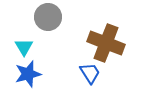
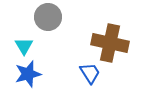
brown cross: moved 4 px right; rotated 9 degrees counterclockwise
cyan triangle: moved 1 px up
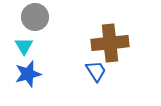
gray circle: moved 13 px left
brown cross: rotated 18 degrees counterclockwise
blue trapezoid: moved 6 px right, 2 px up
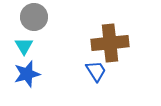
gray circle: moved 1 px left
blue star: moved 1 px left
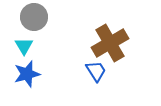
brown cross: rotated 24 degrees counterclockwise
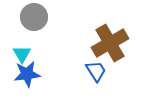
cyan triangle: moved 2 px left, 8 px down
blue star: rotated 8 degrees clockwise
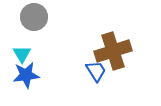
brown cross: moved 3 px right, 8 px down; rotated 12 degrees clockwise
blue star: moved 1 px left, 1 px down
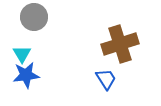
brown cross: moved 7 px right, 7 px up
blue trapezoid: moved 10 px right, 8 px down
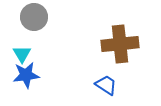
brown cross: rotated 12 degrees clockwise
blue trapezoid: moved 6 px down; rotated 25 degrees counterclockwise
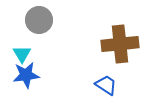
gray circle: moved 5 px right, 3 px down
